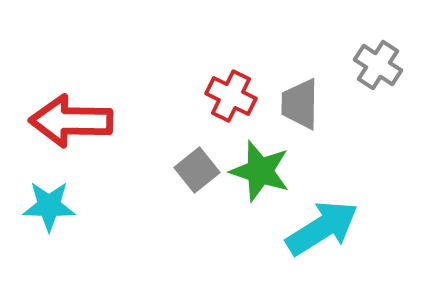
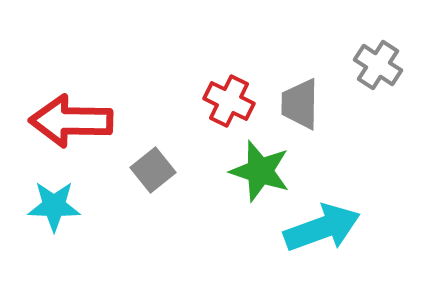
red cross: moved 2 px left, 5 px down
gray square: moved 44 px left
cyan star: moved 5 px right
cyan arrow: rotated 12 degrees clockwise
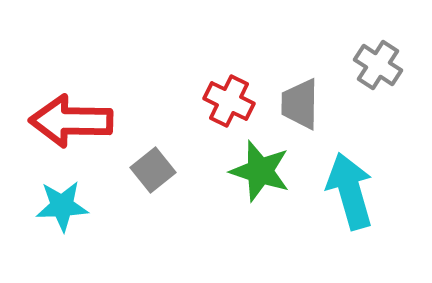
cyan star: moved 8 px right; rotated 4 degrees counterclockwise
cyan arrow: moved 28 px right, 37 px up; rotated 86 degrees counterclockwise
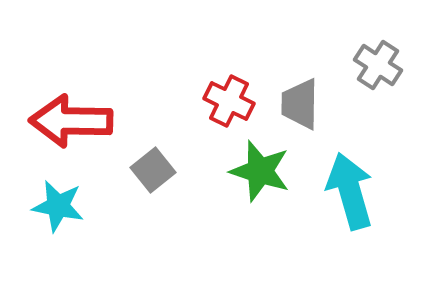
cyan star: moved 4 px left; rotated 14 degrees clockwise
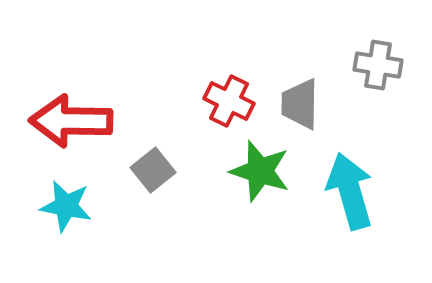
gray cross: rotated 24 degrees counterclockwise
cyan star: moved 8 px right
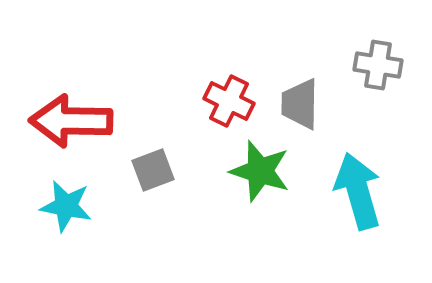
gray square: rotated 18 degrees clockwise
cyan arrow: moved 8 px right
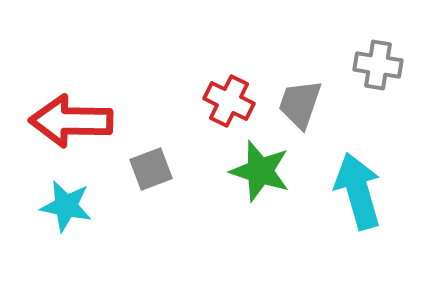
gray trapezoid: rotated 18 degrees clockwise
gray square: moved 2 px left, 1 px up
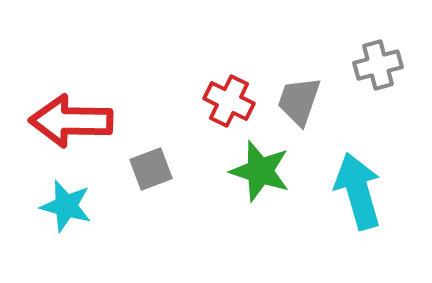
gray cross: rotated 24 degrees counterclockwise
gray trapezoid: moved 1 px left, 3 px up
cyan star: rotated 4 degrees clockwise
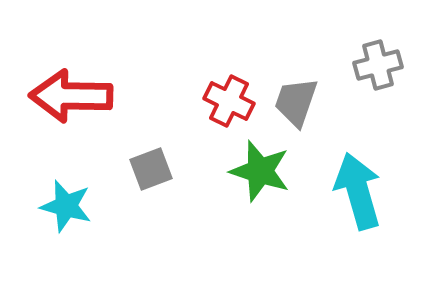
gray trapezoid: moved 3 px left, 1 px down
red arrow: moved 25 px up
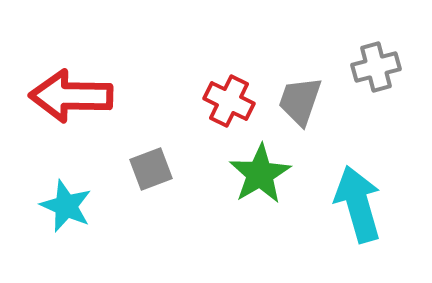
gray cross: moved 2 px left, 2 px down
gray trapezoid: moved 4 px right, 1 px up
green star: moved 3 px down; rotated 24 degrees clockwise
cyan arrow: moved 13 px down
cyan star: rotated 8 degrees clockwise
